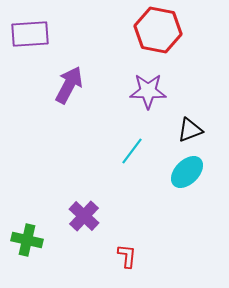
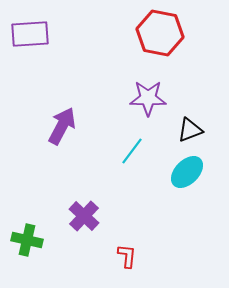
red hexagon: moved 2 px right, 3 px down
purple arrow: moved 7 px left, 41 px down
purple star: moved 7 px down
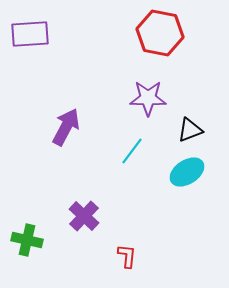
purple arrow: moved 4 px right, 1 px down
cyan ellipse: rotated 12 degrees clockwise
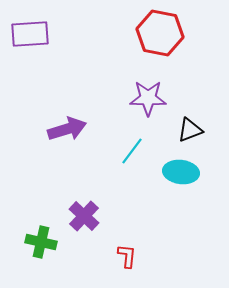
purple arrow: moved 1 px right, 2 px down; rotated 45 degrees clockwise
cyan ellipse: moved 6 px left; rotated 40 degrees clockwise
green cross: moved 14 px right, 2 px down
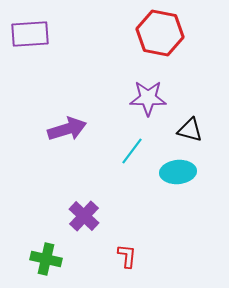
black triangle: rotated 36 degrees clockwise
cyan ellipse: moved 3 px left; rotated 12 degrees counterclockwise
green cross: moved 5 px right, 17 px down
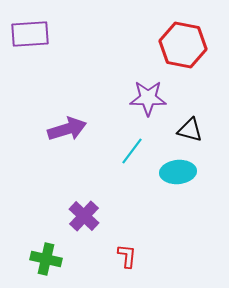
red hexagon: moved 23 px right, 12 px down
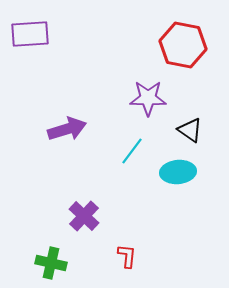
black triangle: rotated 20 degrees clockwise
green cross: moved 5 px right, 4 px down
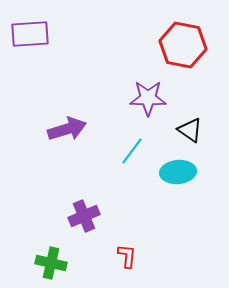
purple cross: rotated 24 degrees clockwise
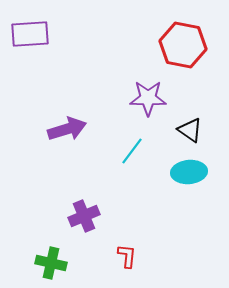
cyan ellipse: moved 11 px right
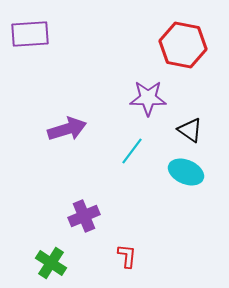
cyan ellipse: moved 3 px left; rotated 28 degrees clockwise
green cross: rotated 20 degrees clockwise
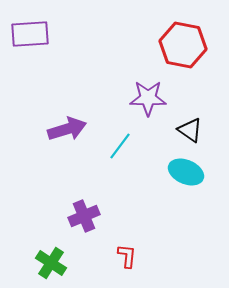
cyan line: moved 12 px left, 5 px up
